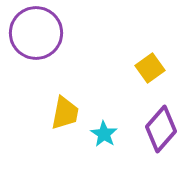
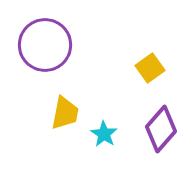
purple circle: moved 9 px right, 12 px down
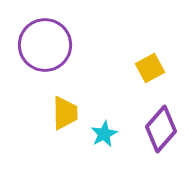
yellow square: rotated 8 degrees clockwise
yellow trapezoid: rotated 12 degrees counterclockwise
cyan star: rotated 12 degrees clockwise
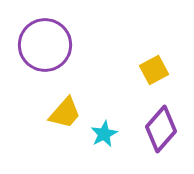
yellow square: moved 4 px right, 2 px down
yellow trapezoid: rotated 42 degrees clockwise
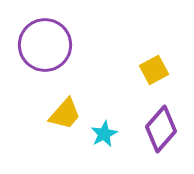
yellow trapezoid: moved 1 px down
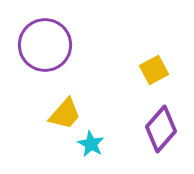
cyan star: moved 13 px left, 10 px down; rotated 16 degrees counterclockwise
